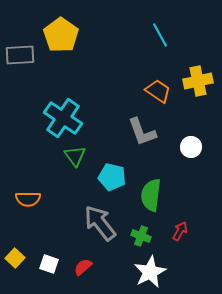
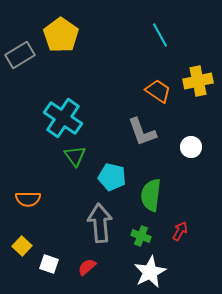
gray rectangle: rotated 28 degrees counterclockwise
gray arrow: rotated 33 degrees clockwise
yellow square: moved 7 px right, 12 px up
red semicircle: moved 4 px right
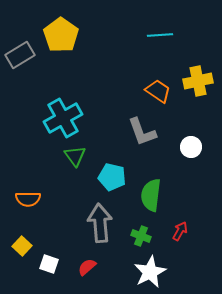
cyan line: rotated 65 degrees counterclockwise
cyan cross: rotated 27 degrees clockwise
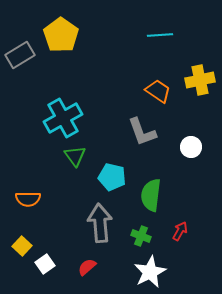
yellow cross: moved 2 px right, 1 px up
white square: moved 4 px left; rotated 36 degrees clockwise
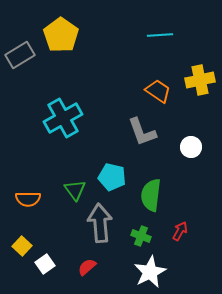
green triangle: moved 34 px down
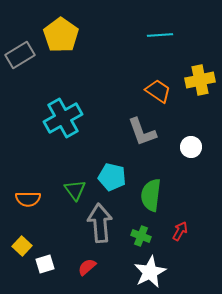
white square: rotated 18 degrees clockwise
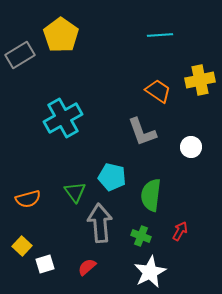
green triangle: moved 2 px down
orange semicircle: rotated 15 degrees counterclockwise
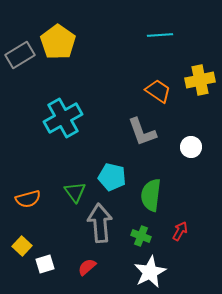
yellow pentagon: moved 3 px left, 7 px down
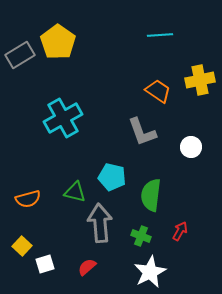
green triangle: rotated 40 degrees counterclockwise
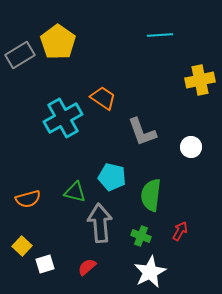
orange trapezoid: moved 55 px left, 7 px down
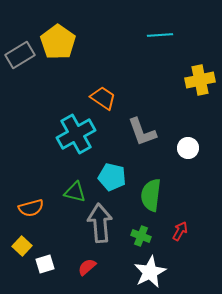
cyan cross: moved 13 px right, 16 px down
white circle: moved 3 px left, 1 px down
orange semicircle: moved 3 px right, 9 px down
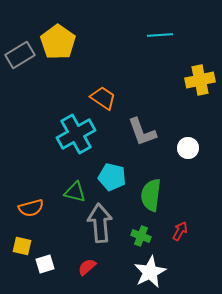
yellow square: rotated 30 degrees counterclockwise
